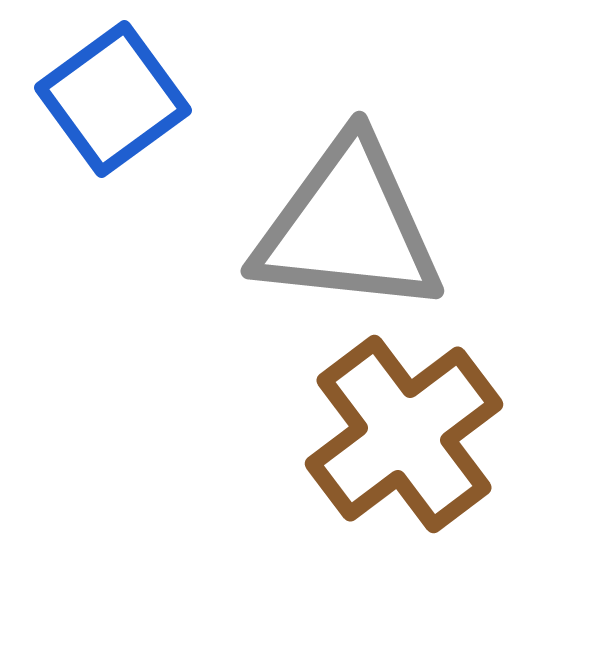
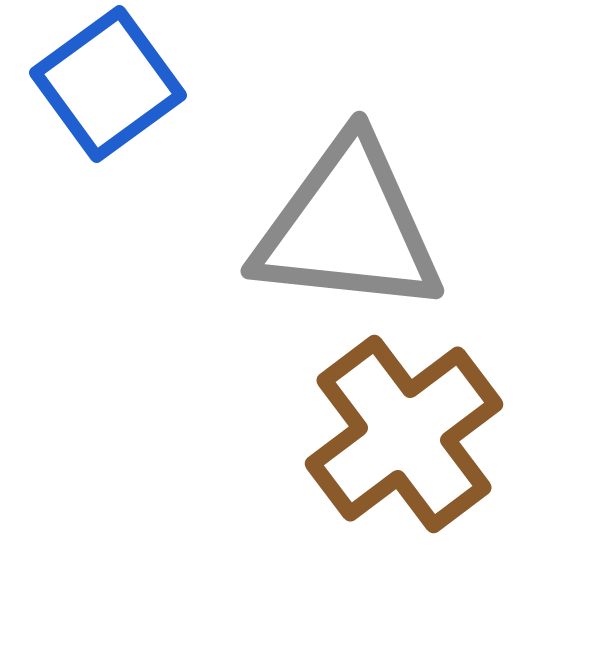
blue square: moved 5 px left, 15 px up
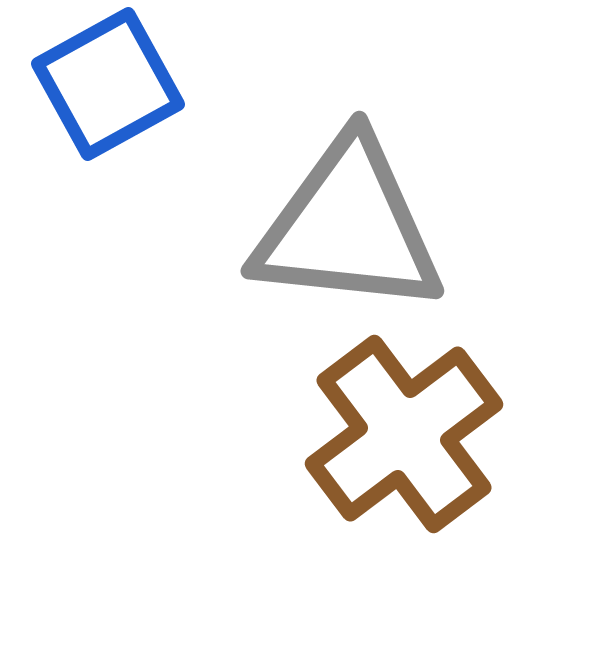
blue square: rotated 7 degrees clockwise
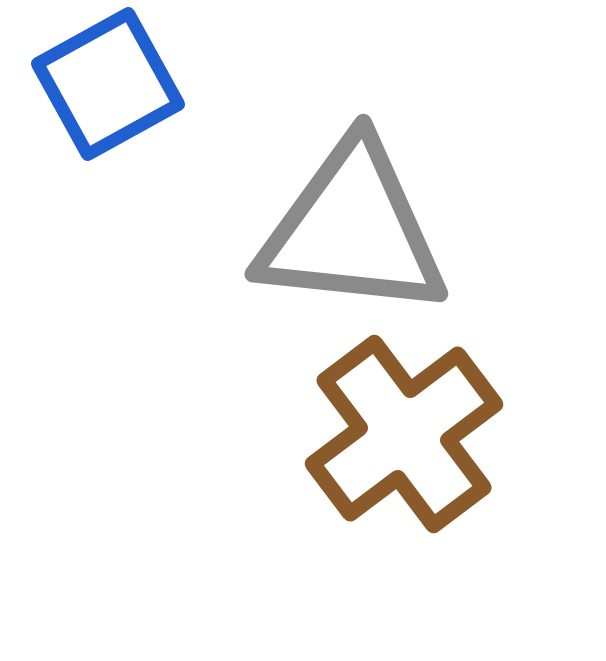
gray triangle: moved 4 px right, 3 px down
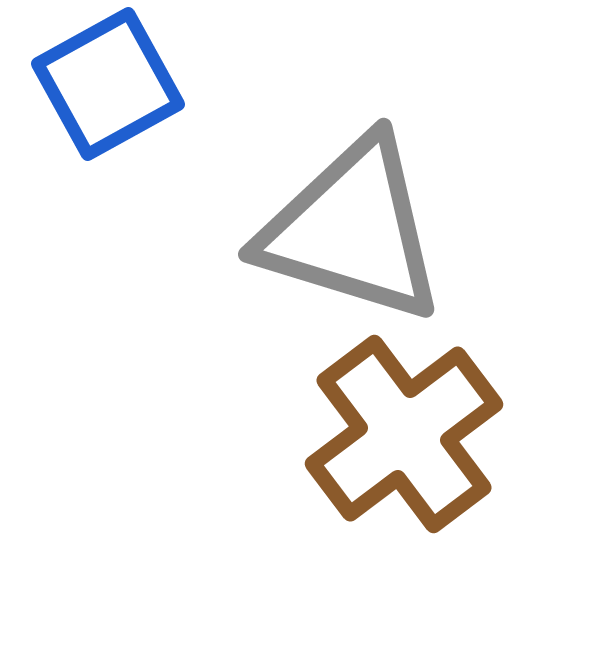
gray triangle: rotated 11 degrees clockwise
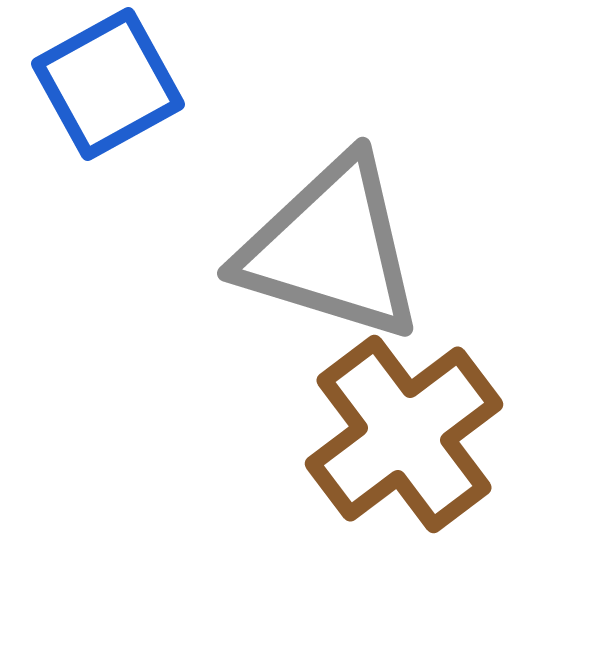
gray triangle: moved 21 px left, 19 px down
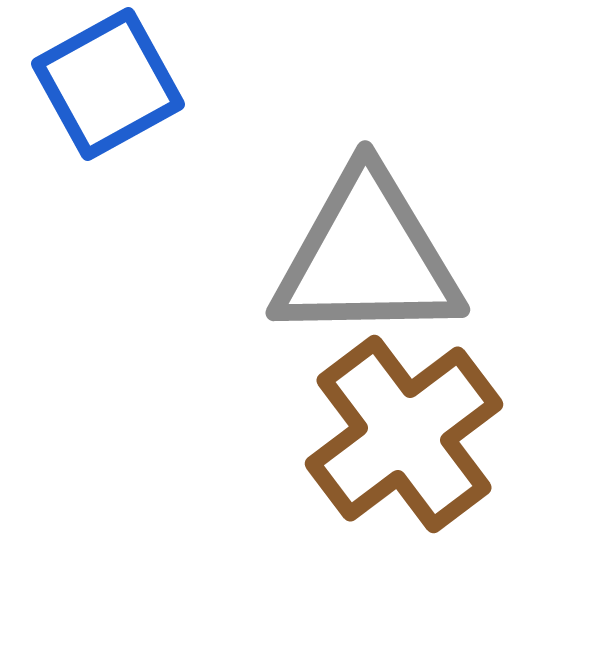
gray triangle: moved 36 px right, 8 px down; rotated 18 degrees counterclockwise
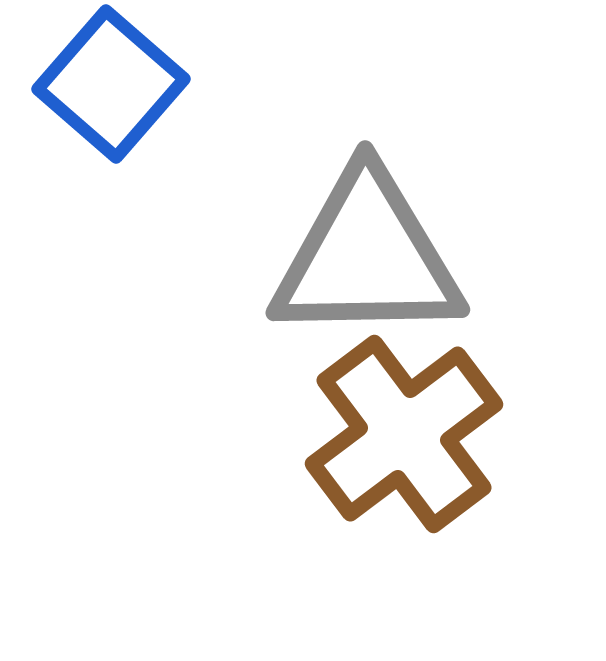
blue square: moved 3 px right; rotated 20 degrees counterclockwise
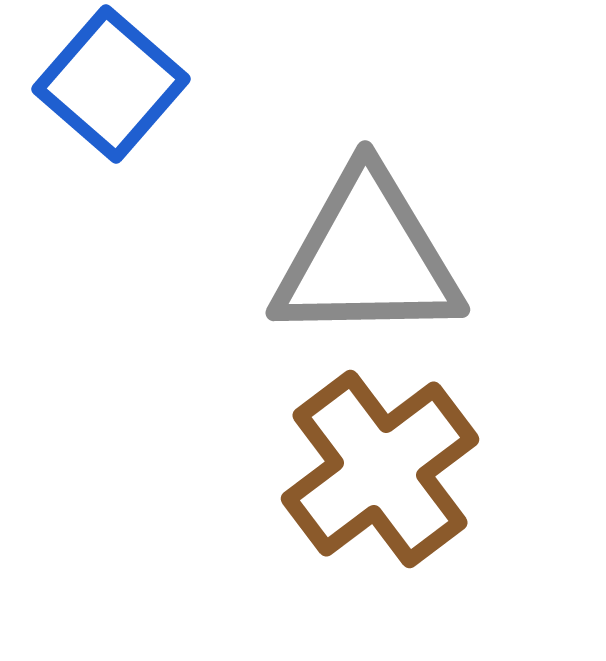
brown cross: moved 24 px left, 35 px down
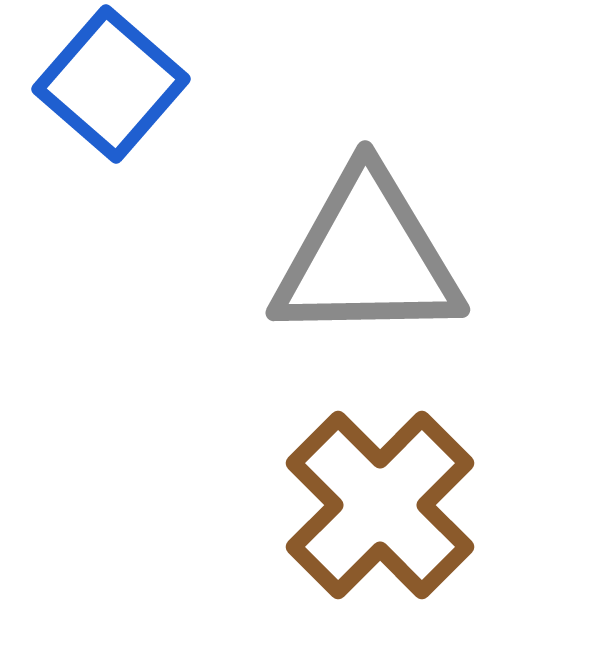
brown cross: moved 36 px down; rotated 8 degrees counterclockwise
